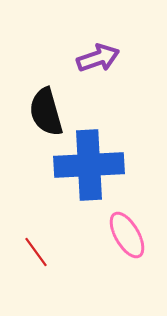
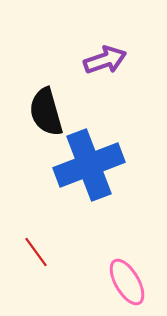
purple arrow: moved 7 px right, 2 px down
blue cross: rotated 18 degrees counterclockwise
pink ellipse: moved 47 px down
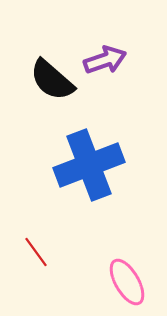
black semicircle: moved 6 px right, 32 px up; rotated 33 degrees counterclockwise
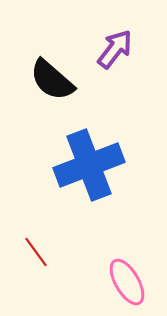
purple arrow: moved 10 px right, 11 px up; rotated 33 degrees counterclockwise
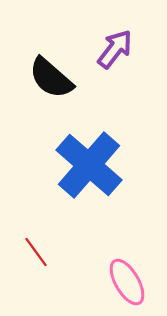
black semicircle: moved 1 px left, 2 px up
blue cross: rotated 28 degrees counterclockwise
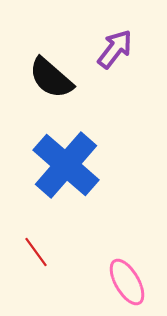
blue cross: moved 23 px left
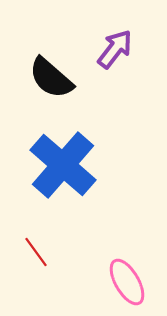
blue cross: moved 3 px left
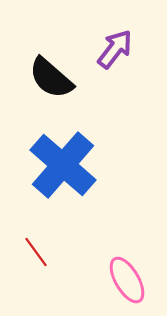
pink ellipse: moved 2 px up
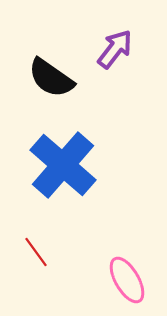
black semicircle: rotated 6 degrees counterclockwise
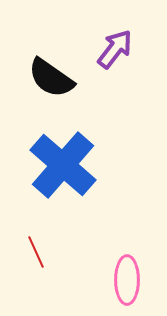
red line: rotated 12 degrees clockwise
pink ellipse: rotated 30 degrees clockwise
